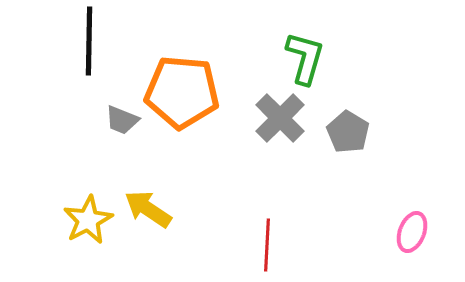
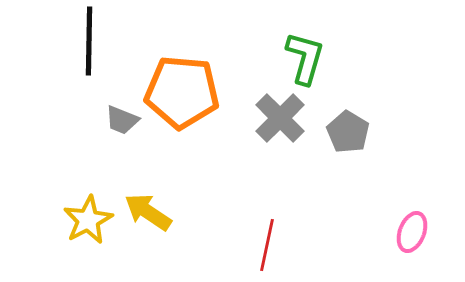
yellow arrow: moved 3 px down
red line: rotated 9 degrees clockwise
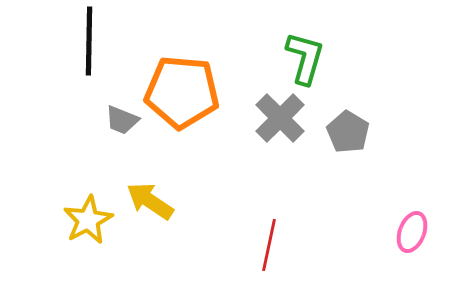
yellow arrow: moved 2 px right, 11 px up
red line: moved 2 px right
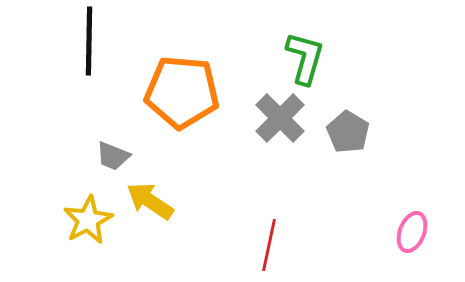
gray trapezoid: moved 9 px left, 36 px down
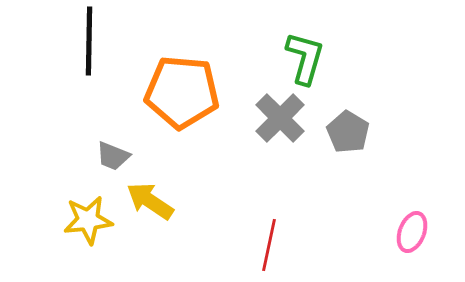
yellow star: rotated 21 degrees clockwise
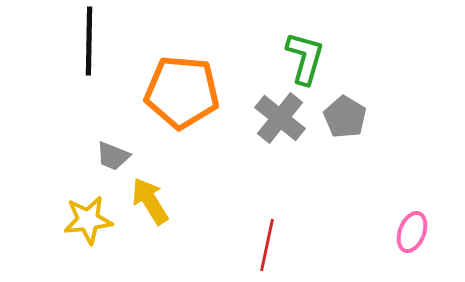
gray cross: rotated 6 degrees counterclockwise
gray pentagon: moved 3 px left, 15 px up
yellow arrow: rotated 24 degrees clockwise
red line: moved 2 px left
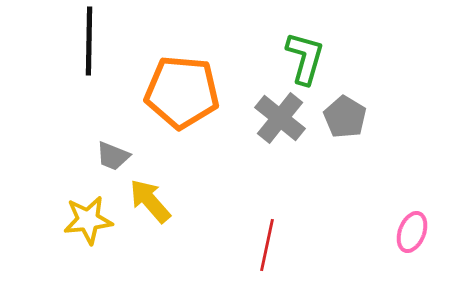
yellow arrow: rotated 9 degrees counterclockwise
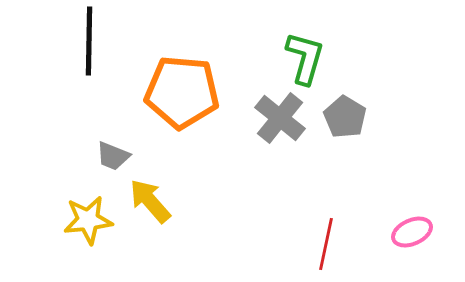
pink ellipse: rotated 45 degrees clockwise
red line: moved 59 px right, 1 px up
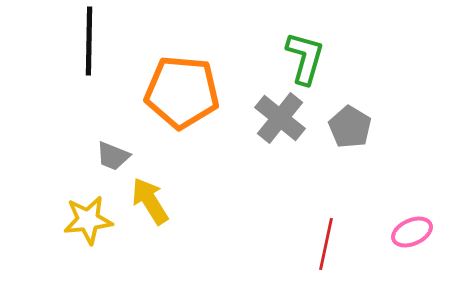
gray pentagon: moved 5 px right, 10 px down
yellow arrow: rotated 9 degrees clockwise
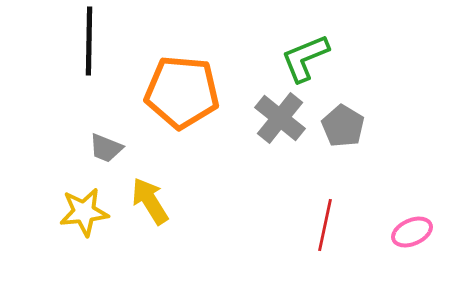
green L-shape: rotated 128 degrees counterclockwise
gray pentagon: moved 7 px left, 1 px up
gray trapezoid: moved 7 px left, 8 px up
yellow star: moved 4 px left, 8 px up
red line: moved 1 px left, 19 px up
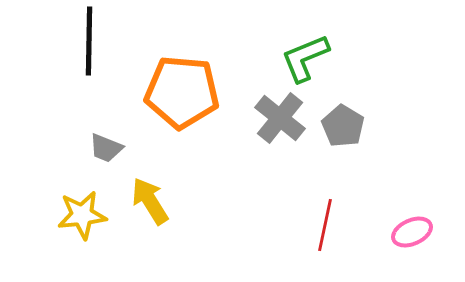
yellow star: moved 2 px left, 3 px down
